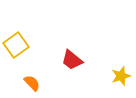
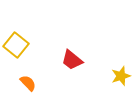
yellow square: rotated 15 degrees counterclockwise
orange semicircle: moved 4 px left
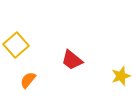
yellow square: rotated 10 degrees clockwise
orange semicircle: moved 3 px up; rotated 96 degrees counterclockwise
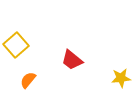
yellow star: moved 2 px down; rotated 12 degrees clockwise
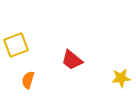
yellow square: rotated 20 degrees clockwise
orange semicircle: rotated 24 degrees counterclockwise
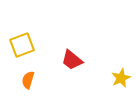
yellow square: moved 6 px right
yellow star: rotated 18 degrees counterclockwise
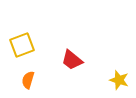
yellow star: moved 2 px left, 2 px down; rotated 30 degrees counterclockwise
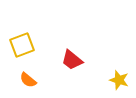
orange semicircle: rotated 66 degrees counterclockwise
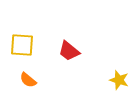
yellow square: rotated 25 degrees clockwise
red trapezoid: moved 3 px left, 9 px up
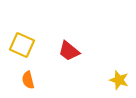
yellow square: rotated 20 degrees clockwise
orange semicircle: rotated 36 degrees clockwise
